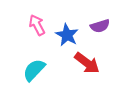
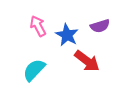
pink arrow: moved 1 px right, 1 px down
red arrow: moved 2 px up
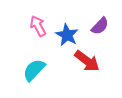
purple semicircle: rotated 30 degrees counterclockwise
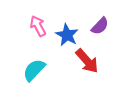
red arrow: rotated 12 degrees clockwise
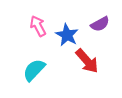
purple semicircle: moved 2 px up; rotated 18 degrees clockwise
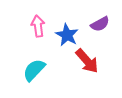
pink arrow: rotated 20 degrees clockwise
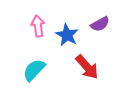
red arrow: moved 6 px down
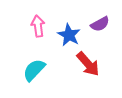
blue star: moved 2 px right
red arrow: moved 1 px right, 3 px up
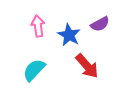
red arrow: moved 1 px left, 2 px down
